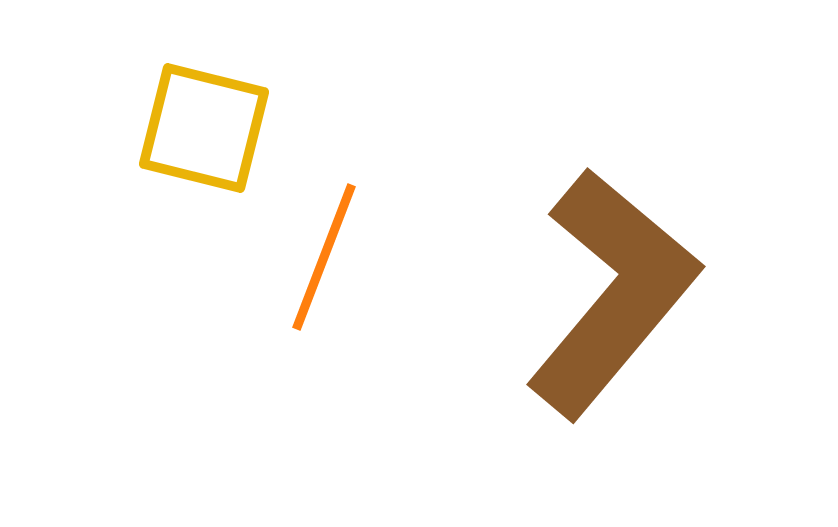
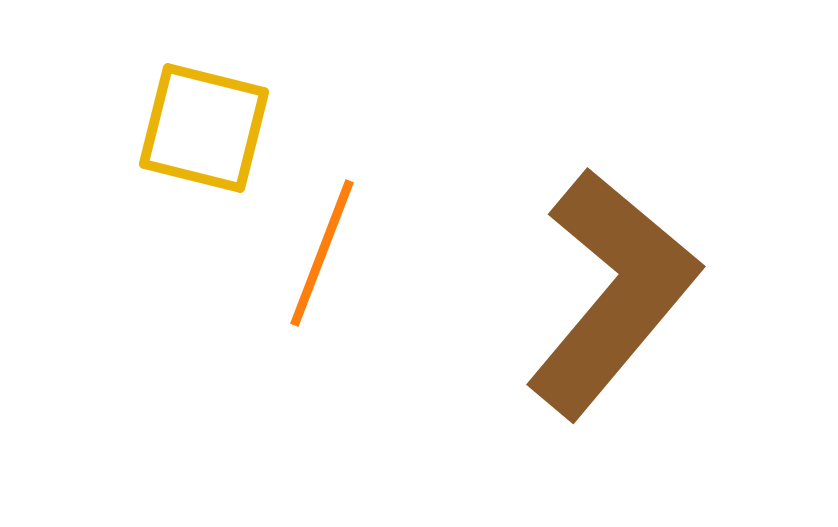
orange line: moved 2 px left, 4 px up
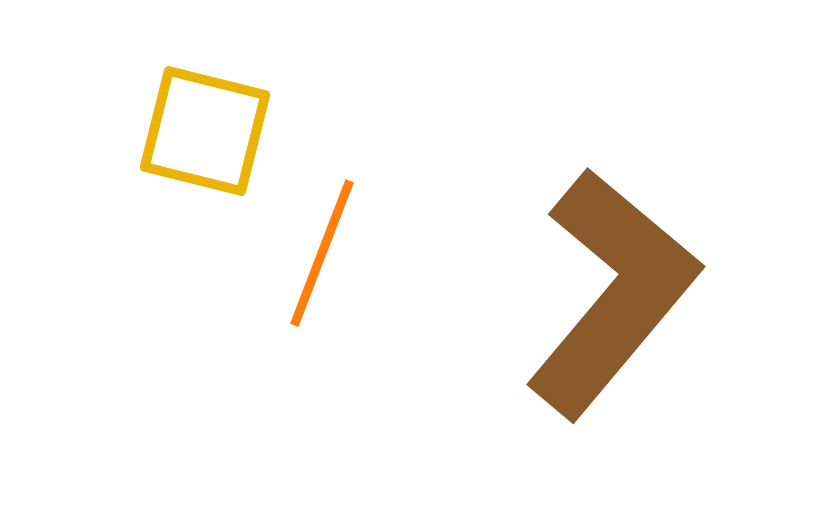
yellow square: moved 1 px right, 3 px down
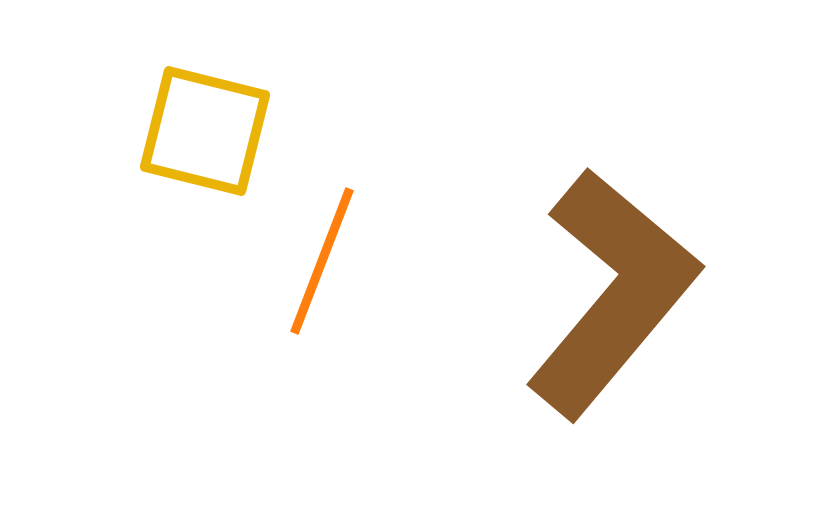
orange line: moved 8 px down
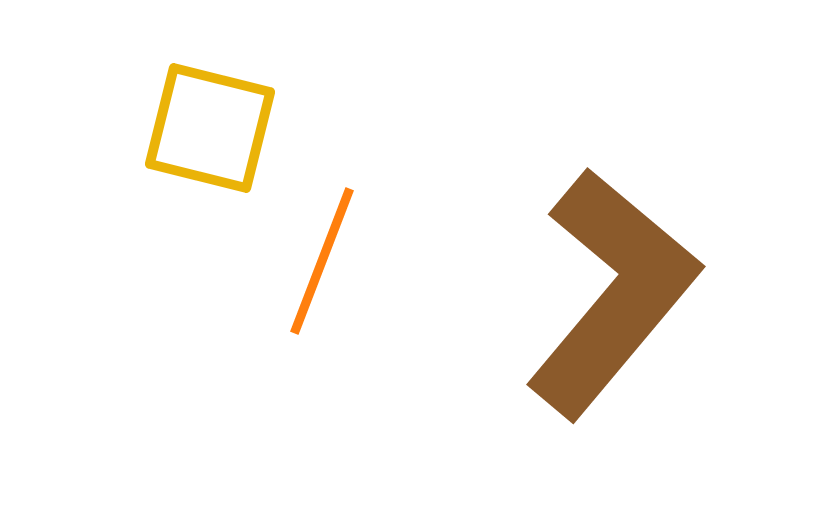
yellow square: moved 5 px right, 3 px up
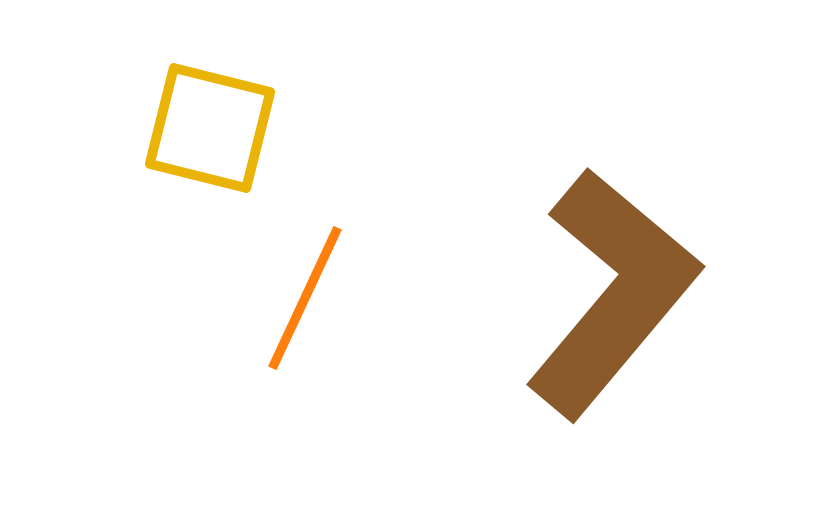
orange line: moved 17 px left, 37 px down; rotated 4 degrees clockwise
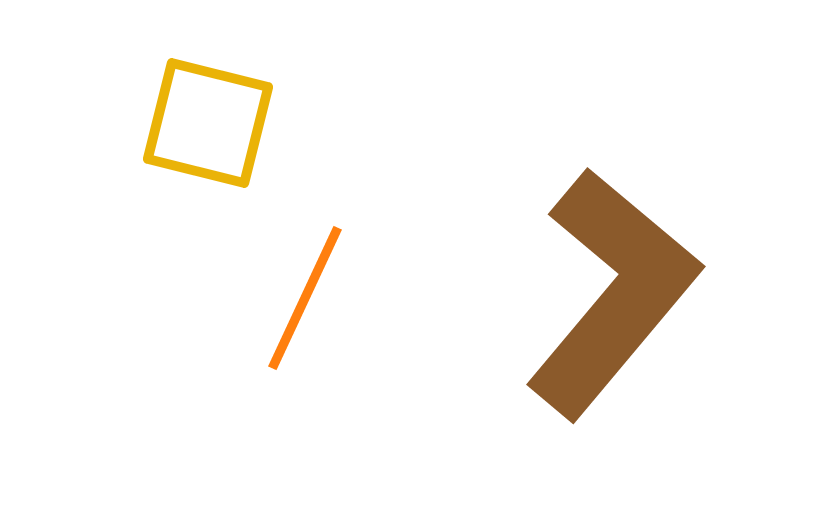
yellow square: moved 2 px left, 5 px up
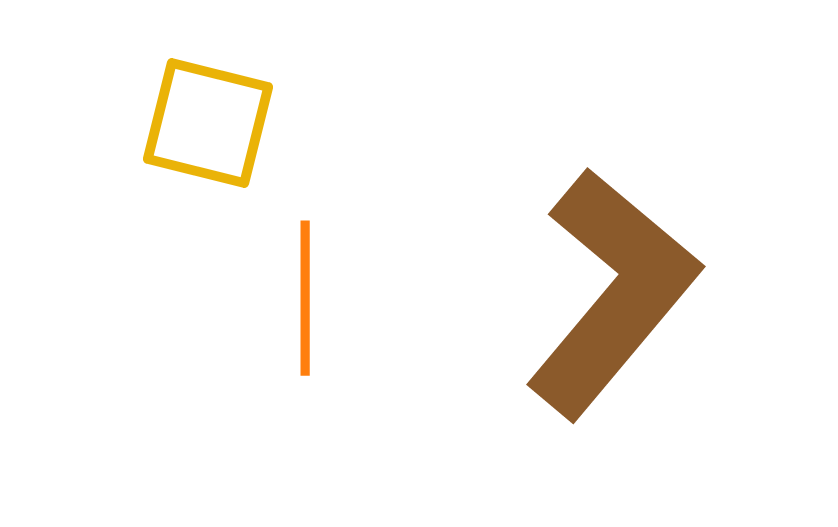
orange line: rotated 25 degrees counterclockwise
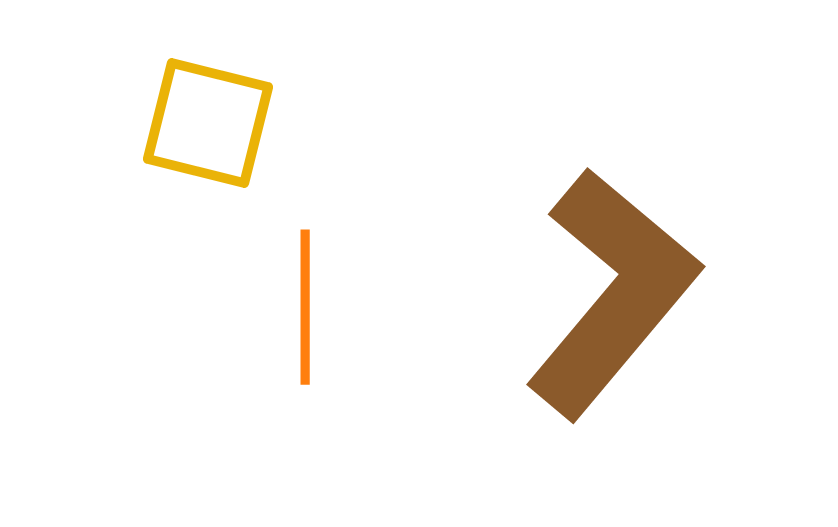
orange line: moved 9 px down
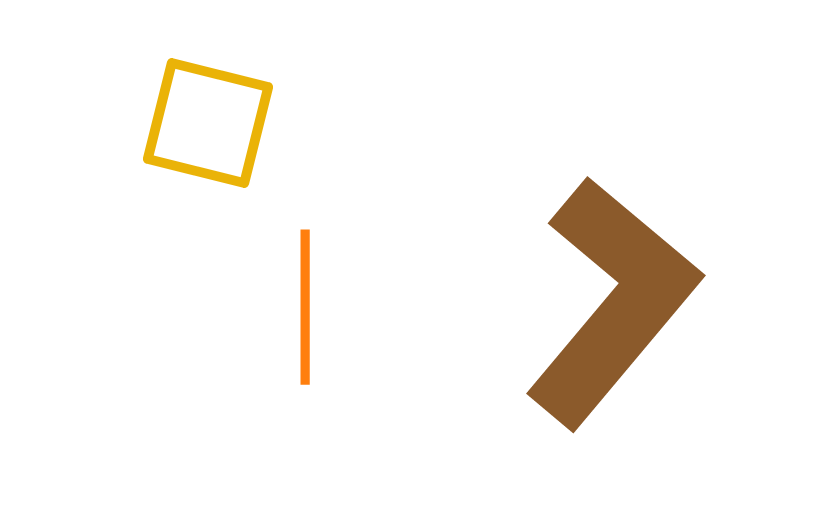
brown L-shape: moved 9 px down
